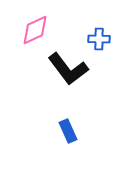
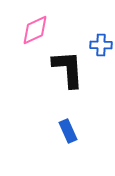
blue cross: moved 2 px right, 6 px down
black L-shape: rotated 147 degrees counterclockwise
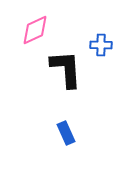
black L-shape: moved 2 px left
blue rectangle: moved 2 px left, 2 px down
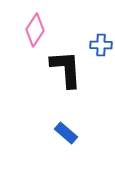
pink diamond: rotated 32 degrees counterclockwise
blue rectangle: rotated 25 degrees counterclockwise
